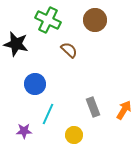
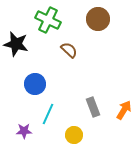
brown circle: moved 3 px right, 1 px up
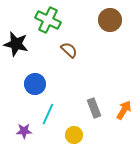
brown circle: moved 12 px right, 1 px down
gray rectangle: moved 1 px right, 1 px down
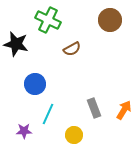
brown semicircle: moved 3 px right, 1 px up; rotated 108 degrees clockwise
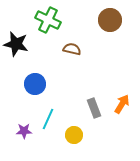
brown semicircle: rotated 138 degrees counterclockwise
orange arrow: moved 2 px left, 6 px up
cyan line: moved 5 px down
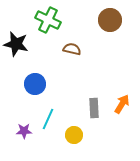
gray rectangle: rotated 18 degrees clockwise
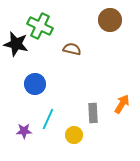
green cross: moved 8 px left, 6 px down
gray rectangle: moved 1 px left, 5 px down
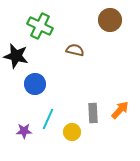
black star: moved 12 px down
brown semicircle: moved 3 px right, 1 px down
orange arrow: moved 2 px left, 6 px down; rotated 12 degrees clockwise
yellow circle: moved 2 px left, 3 px up
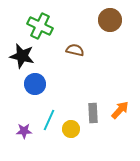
black star: moved 6 px right
cyan line: moved 1 px right, 1 px down
yellow circle: moved 1 px left, 3 px up
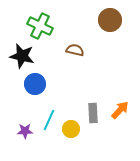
purple star: moved 1 px right
